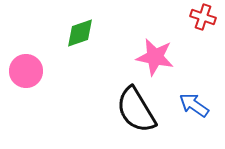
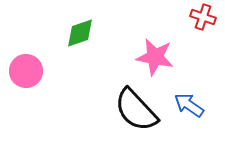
blue arrow: moved 5 px left
black semicircle: rotated 12 degrees counterclockwise
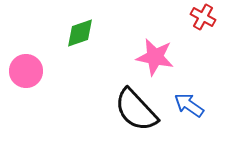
red cross: rotated 10 degrees clockwise
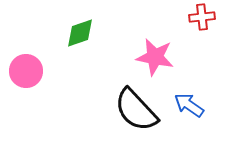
red cross: moved 1 px left; rotated 35 degrees counterclockwise
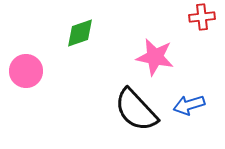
blue arrow: rotated 52 degrees counterclockwise
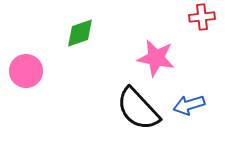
pink star: moved 1 px right, 1 px down
black semicircle: moved 2 px right, 1 px up
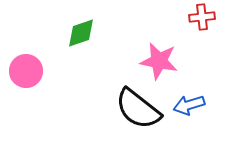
green diamond: moved 1 px right
pink star: moved 3 px right, 3 px down
black semicircle: rotated 9 degrees counterclockwise
